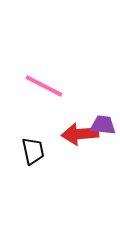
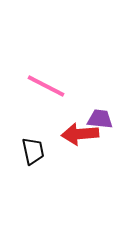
pink line: moved 2 px right
purple trapezoid: moved 3 px left, 6 px up
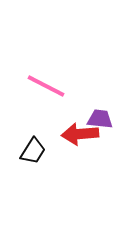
black trapezoid: rotated 44 degrees clockwise
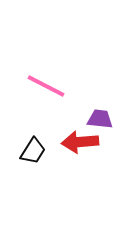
red arrow: moved 8 px down
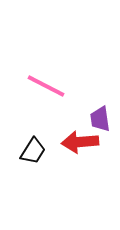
purple trapezoid: rotated 104 degrees counterclockwise
